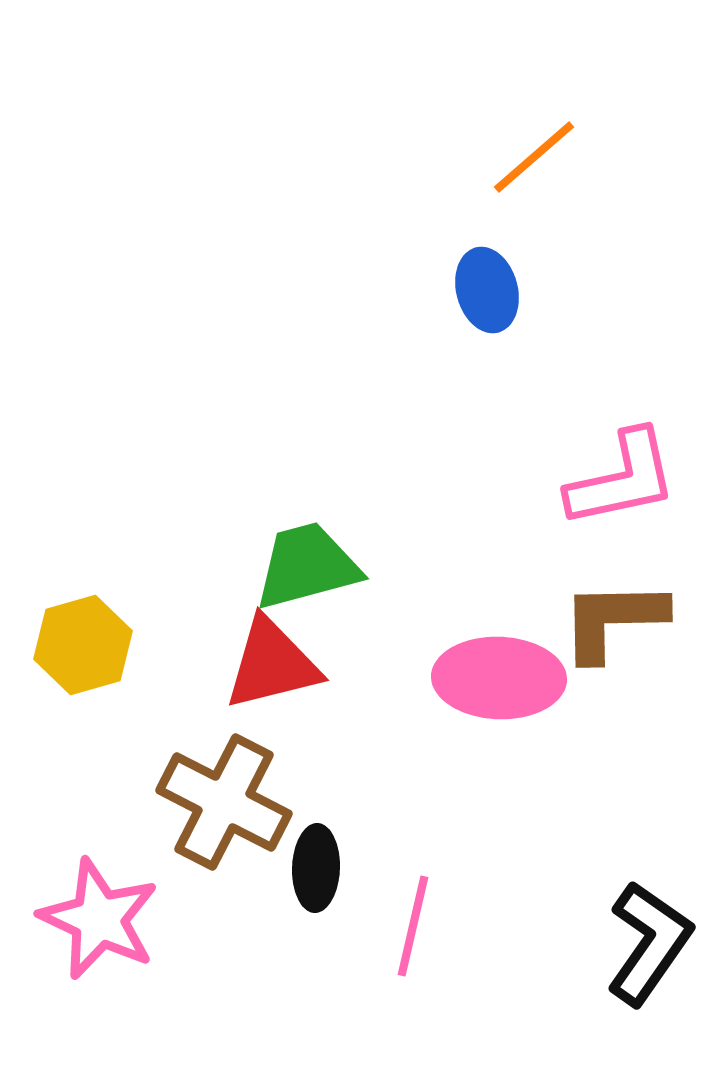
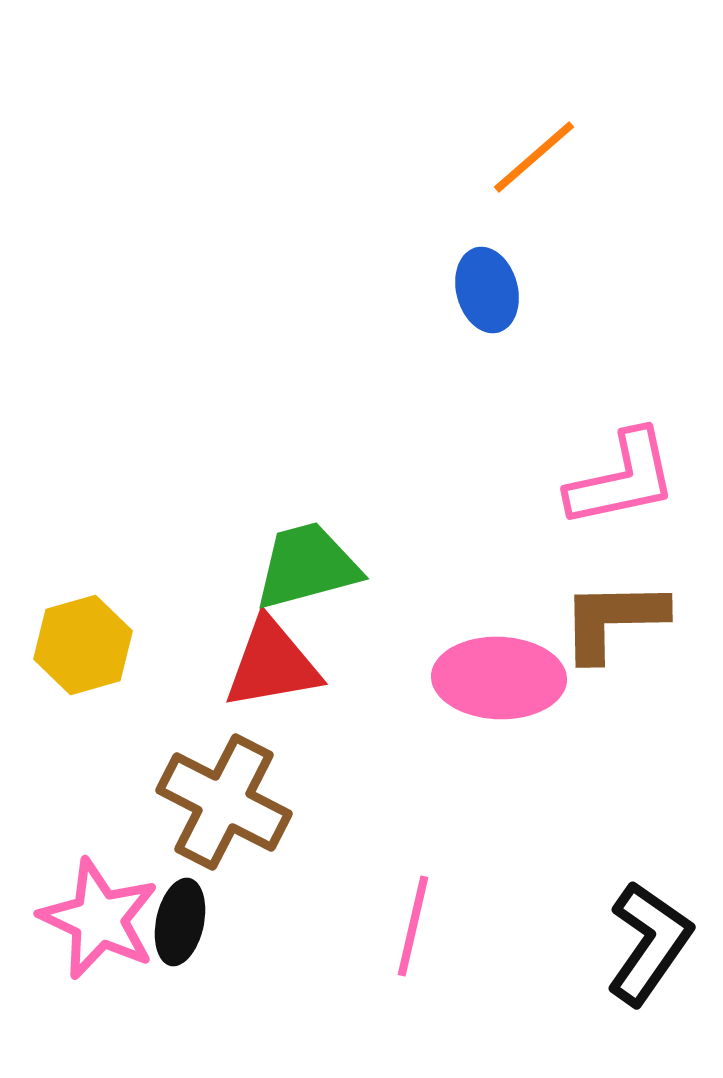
red triangle: rotated 4 degrees clockwise
black ellipse: moved 136 px left, 54 px down; rotated 10 degrees clockwise
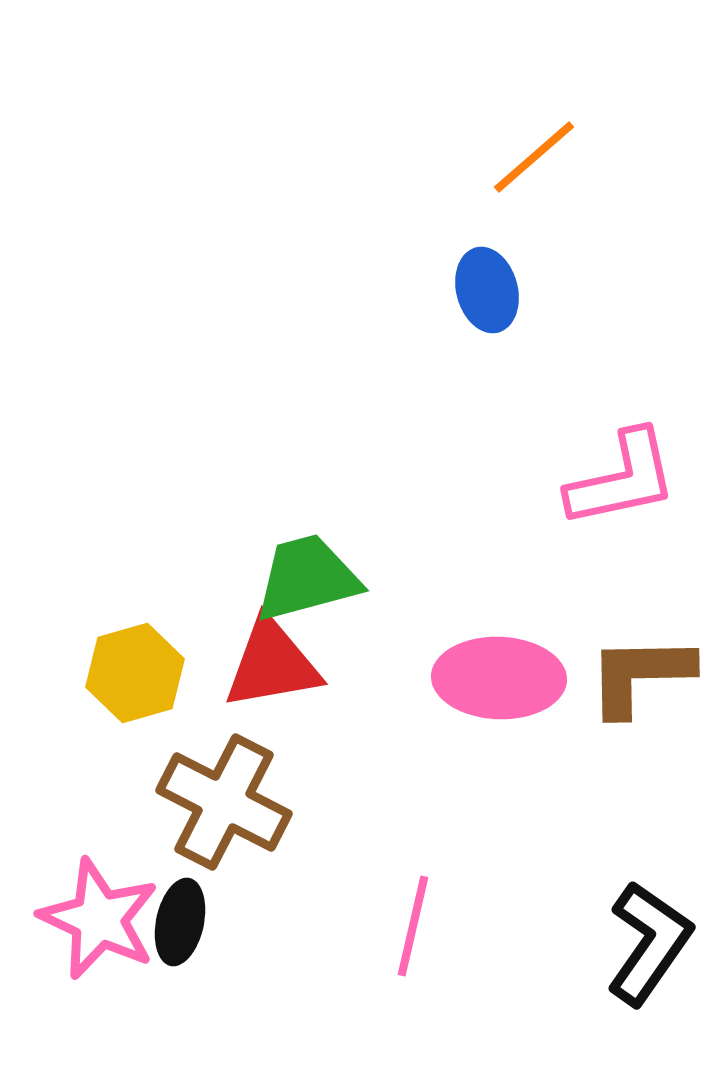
green trapezoid: moved 12 px down
brown L-shape: moved 27 px right, 55 px down
yellow hexagon: moved 52 px right, 28 px down
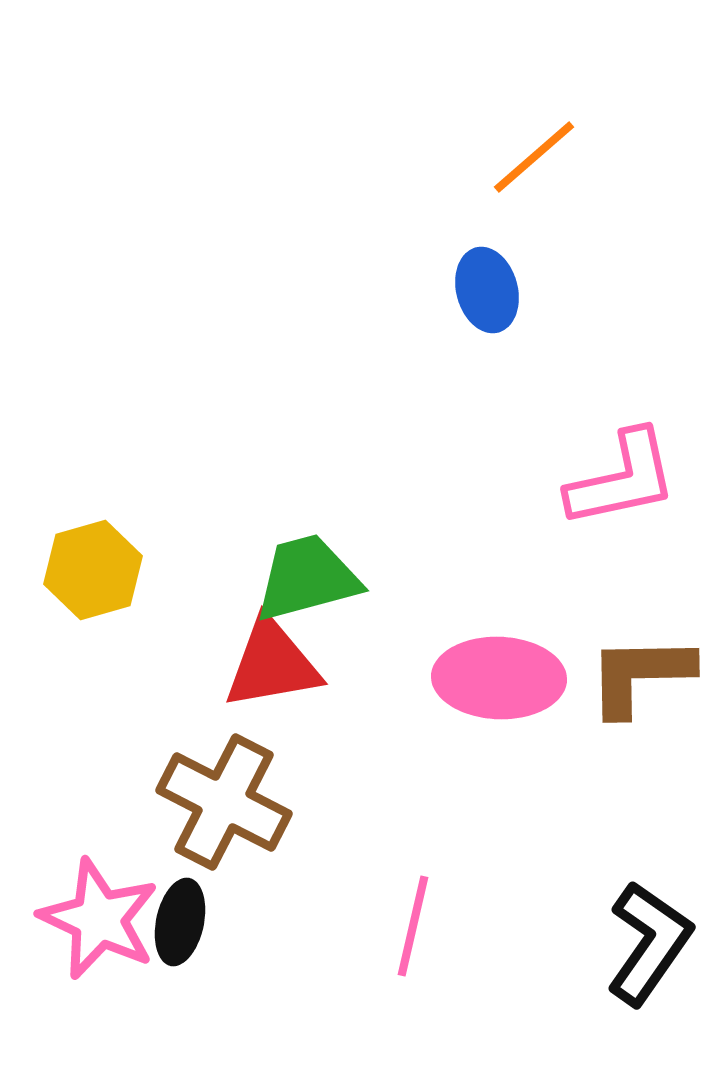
yellow hexagon: moved 42 px left, 103 px up
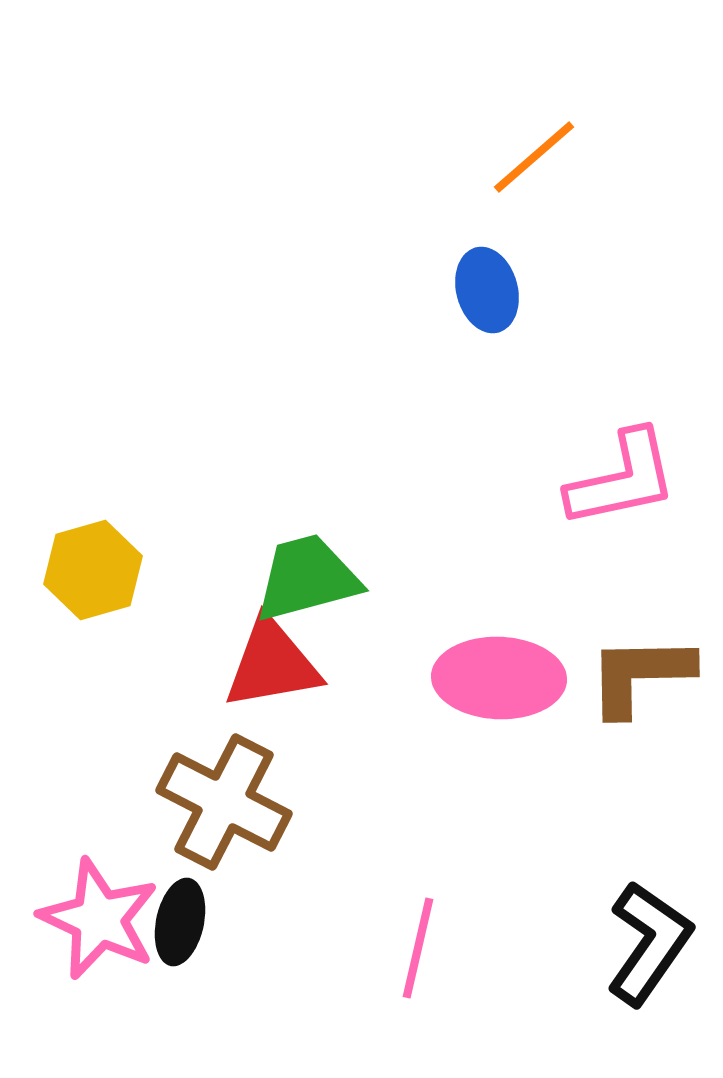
pink line: moved 5 px right, 22 px down
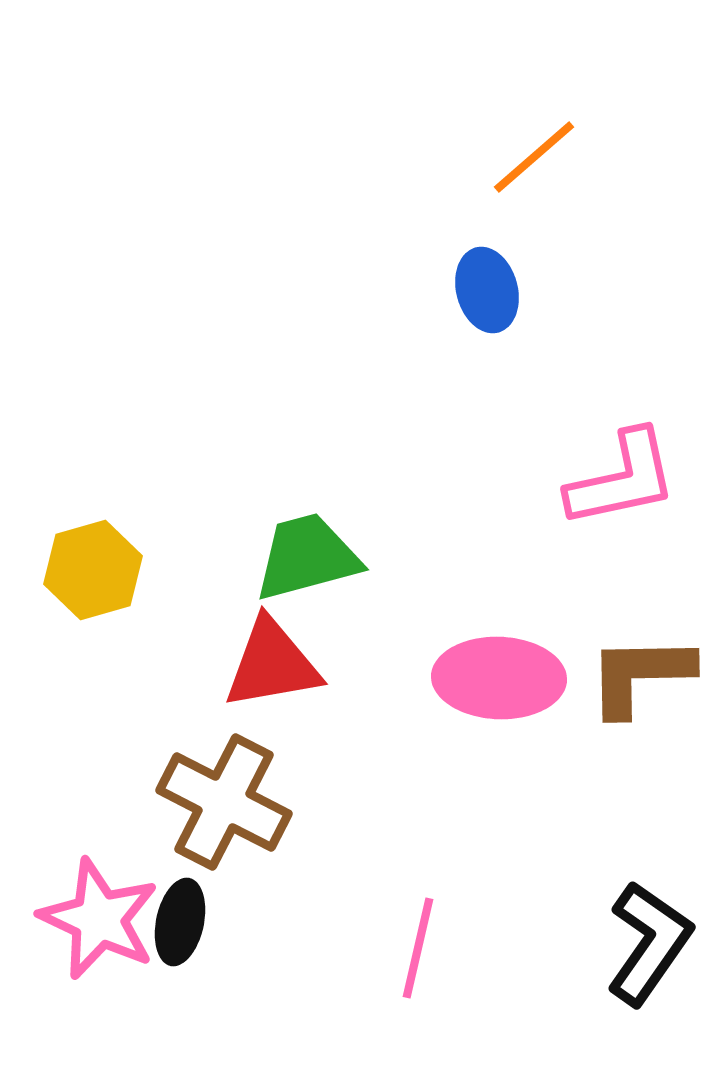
green trapezoid: moved 21 px up
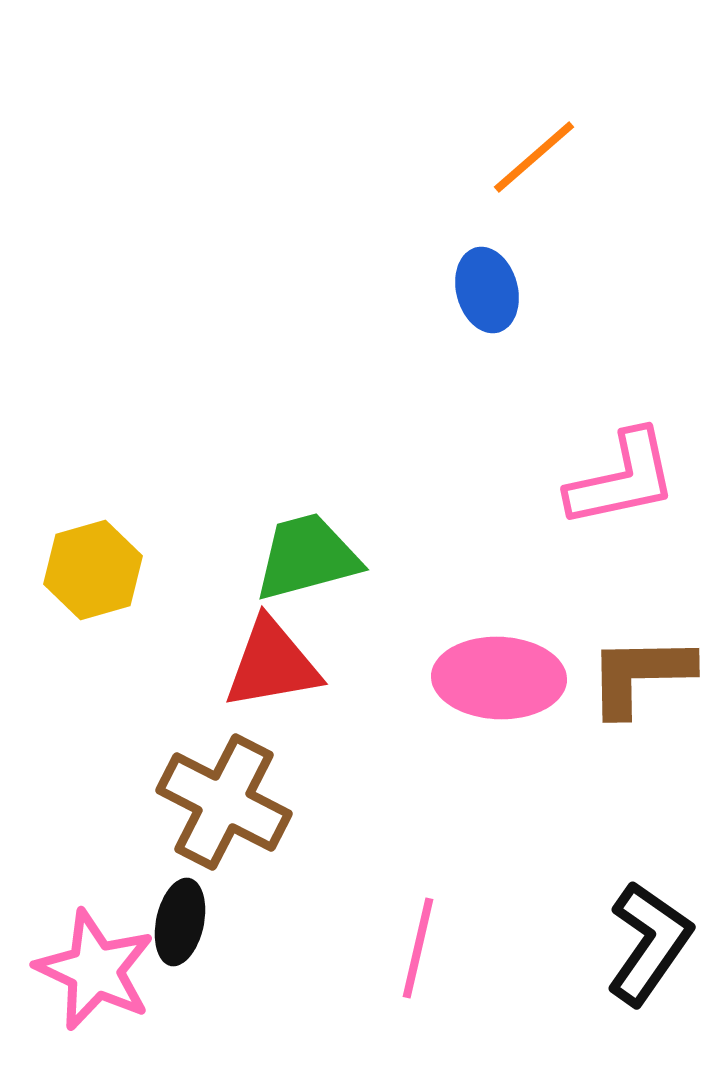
pink star: moved 4 px left, 51 px down
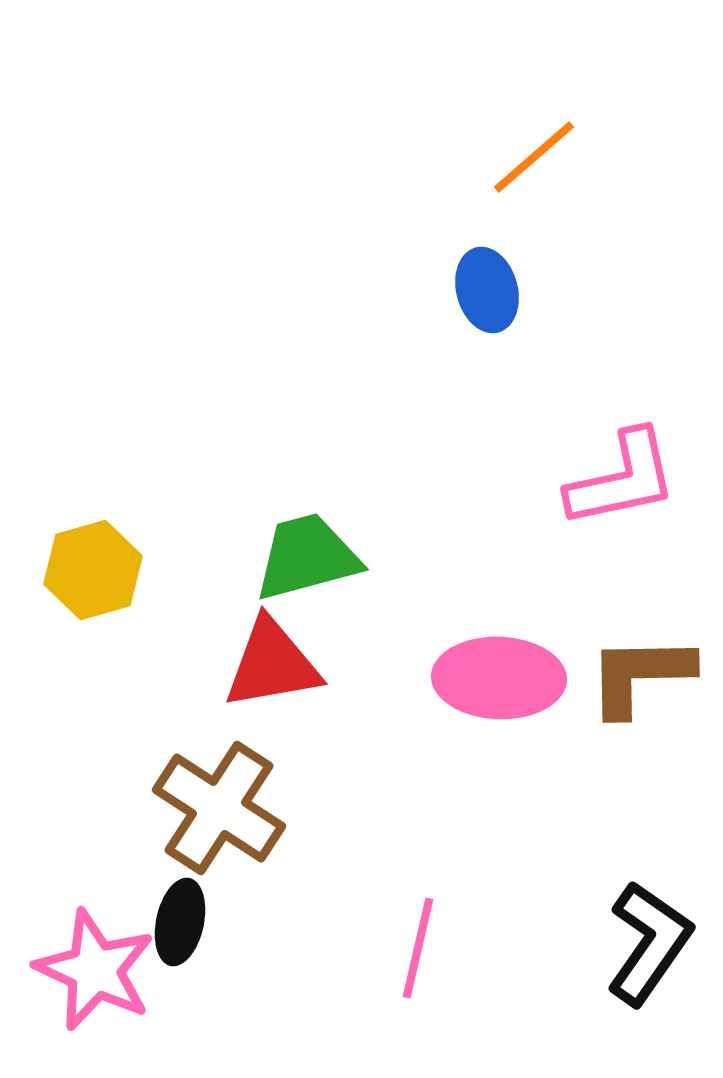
brown cross: moved 5 px left, 6 px down; rotated 6 degrees clockwise
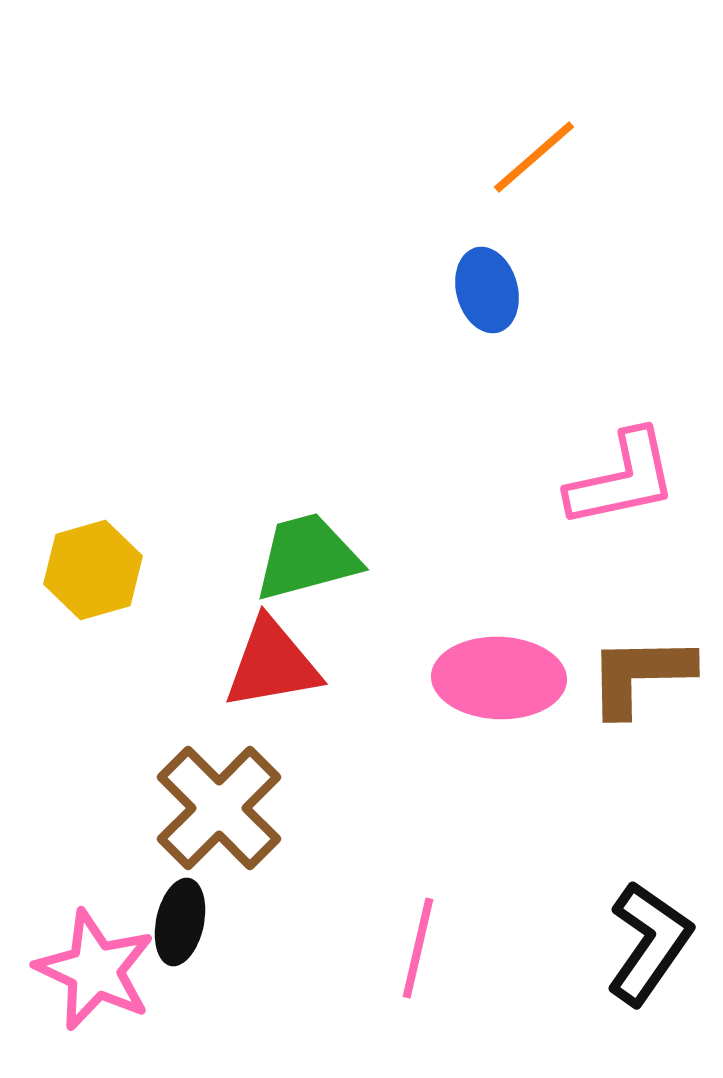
brown cross: rotated 12 degrees clockwise
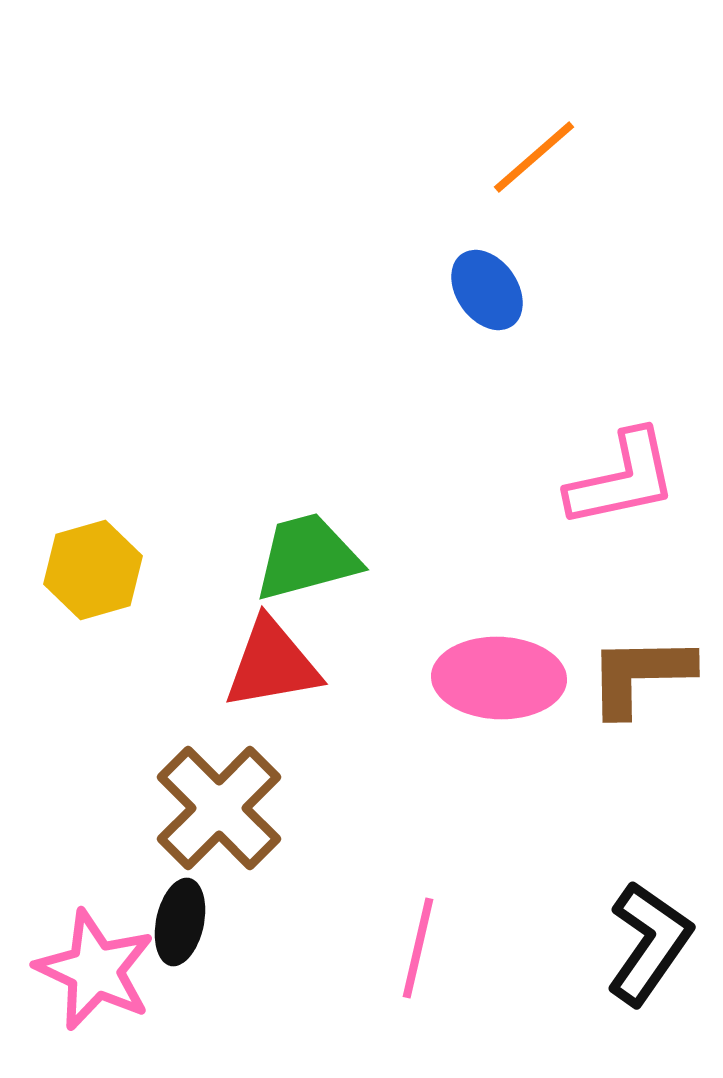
blue ellipse: rotated 20 degrees counterclockwise
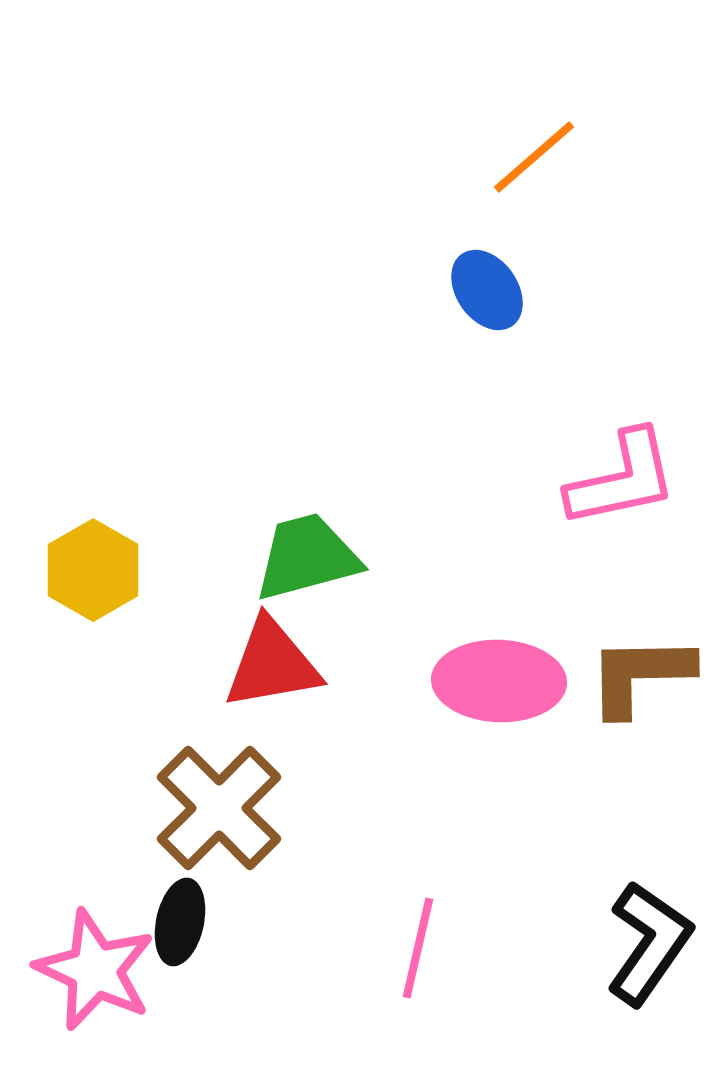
yellow hexagon: rotated 14 degrees counterclockwise
pink ellipse: moved 3 px down
